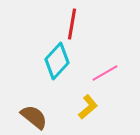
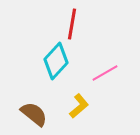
cyan diamond: moved 1 px left
yellow L-shape: moved 9 px left, 1 px up
brown semicircle: moved 3 px up
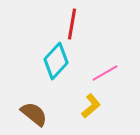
yellow L-shape: moved 12 px right
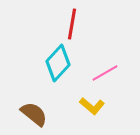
cyan diamond: moved 2 px right, 2 px down
yellow L-shape: moved 1 px right; rotated 80 degrees clockwise
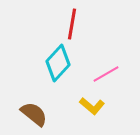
pink line: moved 1 px right, 1 px down
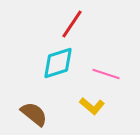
red line: rotated 24 degrees clockwise
cyan diamond: rotated 30 degrees clockwise
pink line: rotated 48 degrees clockwise
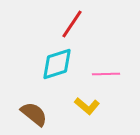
cyan diamond: moved 1 px left, 1 px down
pink line: rotated 20 degrees counterclockwise
yellow L-shape: moved 5 px left
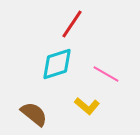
pink line: rotated 32 degrees clockwise
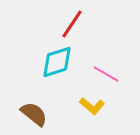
cyan diamond: moved 2 px up
yellow L-shape: moved 5 px right
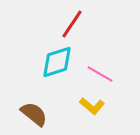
pink line: moved 6 px left
